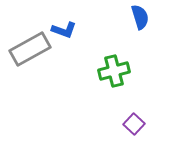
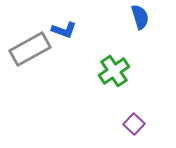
green cross: rotated 20 degrees counterclockwise
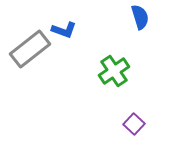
gray rectangle: rotated 9 degrees counterclockwise
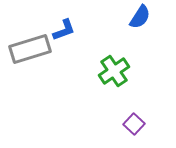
blue semicircle: rotated 50 degrees clockwise
blue L-shape: rotated 40 degrees counterclockwise
gray rectangle: rotated 21 degrees clockwise
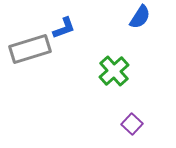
blue L-shape: moved 2 px up
green cross: rotated 8 degrees counterclockwise
purple square: moved 2 px left
